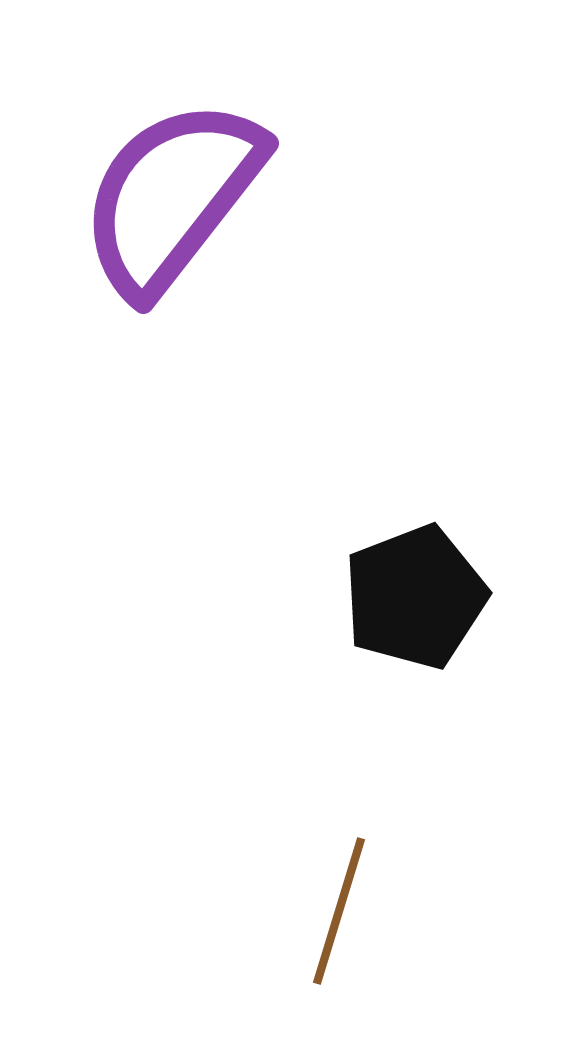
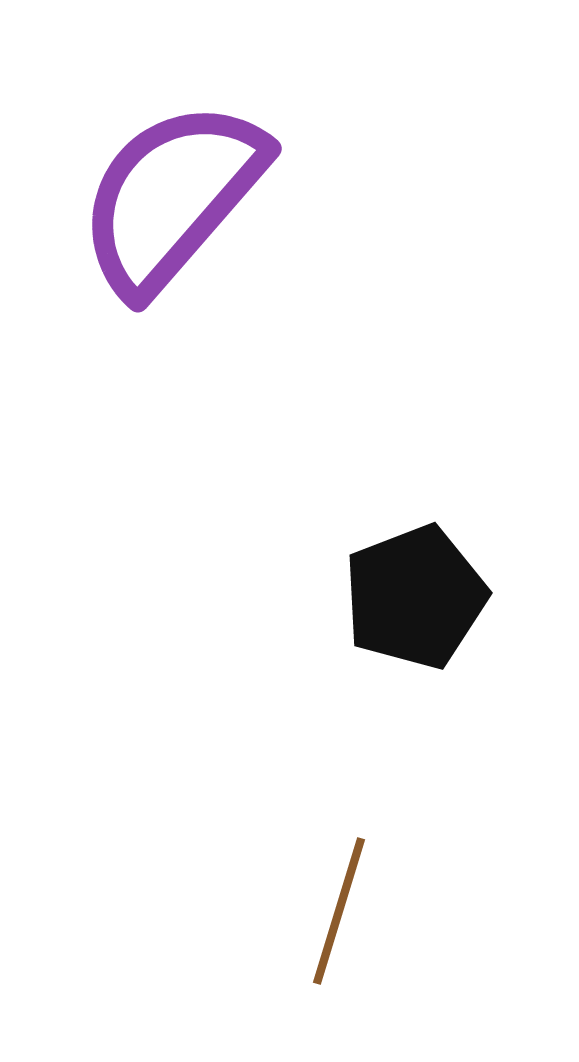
purple semicircle: rotated 3 degrees clockwise
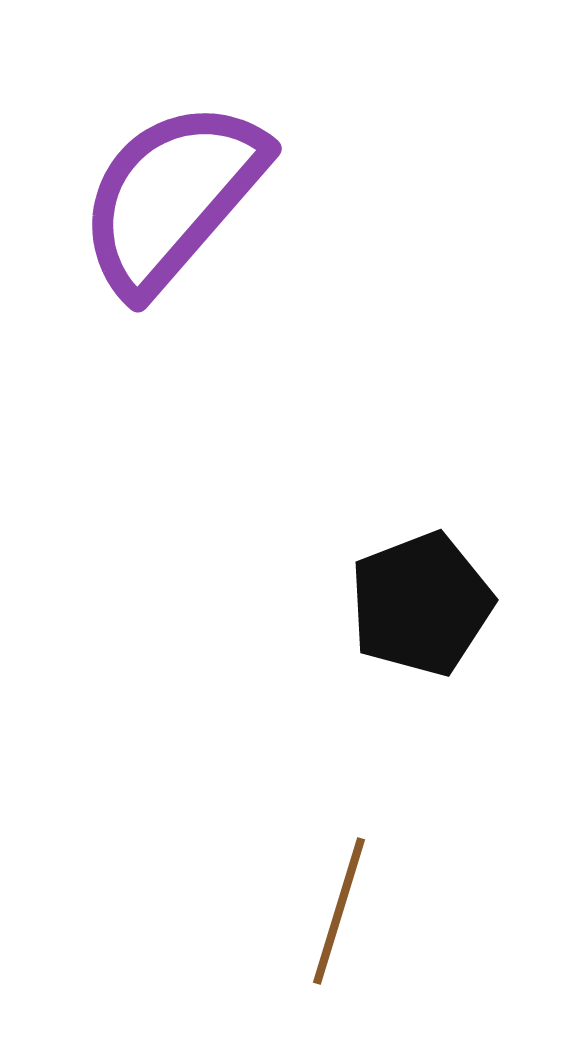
black pentagon: moved 6 px right, 7 px down
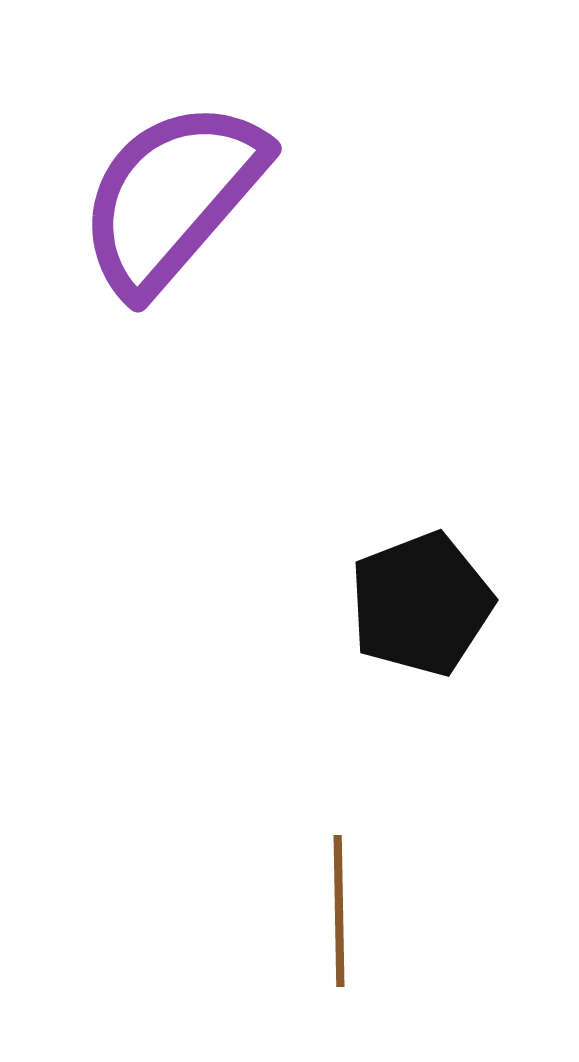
brown line: rotated 18 degrees counterclockwise
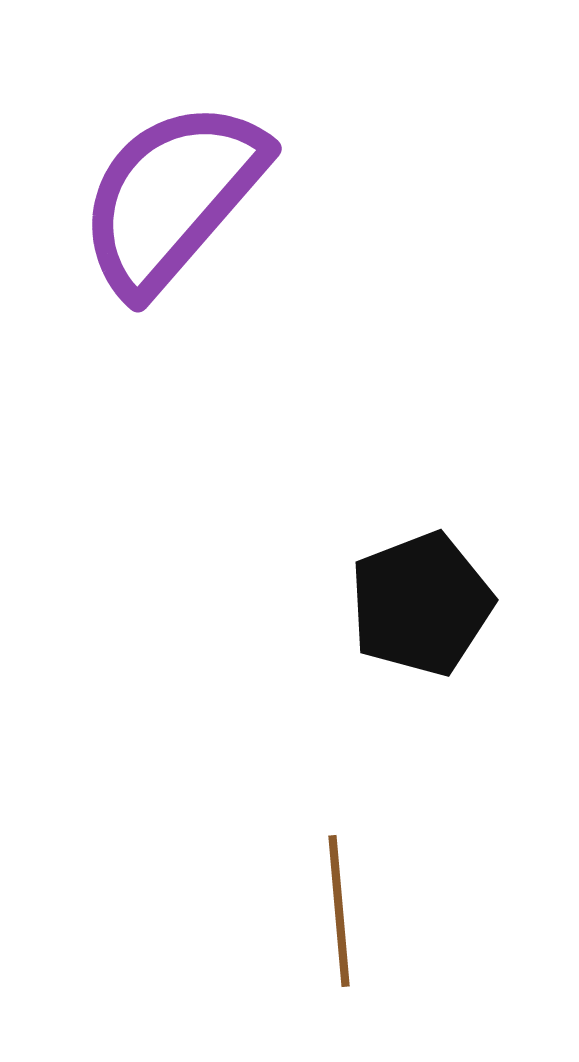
brown line: rotated 4 degrees counterclockwise
